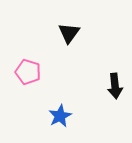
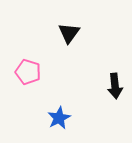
blue star: moved 1 px left, 2 px down
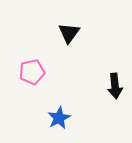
pink pentagon: moved 4 px right; rotated 30 degrees counterclockwise
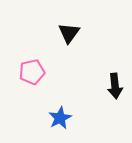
blue star: moved 1 px right
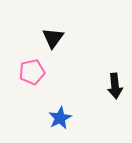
black triangle: moved 16 px left, 5 px down
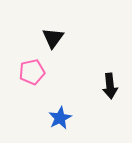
black arrow: moved 5 px left
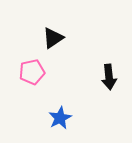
black triangle: rotated 20 degrees clockwise
black arrow: moved 1 px left, 9 px up
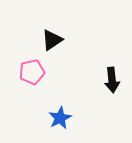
black triangle: moved 1 px left, 2 px down
black arrow: moved 3 px right, 3 px down
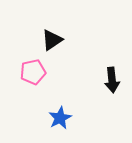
pink pentagon: moved 1 px right
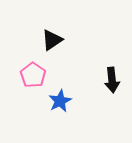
pink pentagon: moved 3 px down; rotated 25 degrees counterclockwise
blue star: moved 17 px up
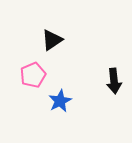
pink pentagon: rotated 15 degrees clockwise
black arrow: moved 2 px right, 1 px down
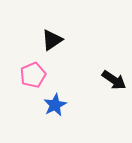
black arrow: moved 1 px up; rotated 50 degrees counterclockwise
blue star: moved 5 px left, 4 px down
